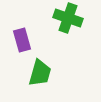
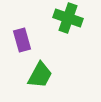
green trapezoid: moved 2 px down; rotated 12 degrees clockwise
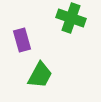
green cross: moved 3 px right
